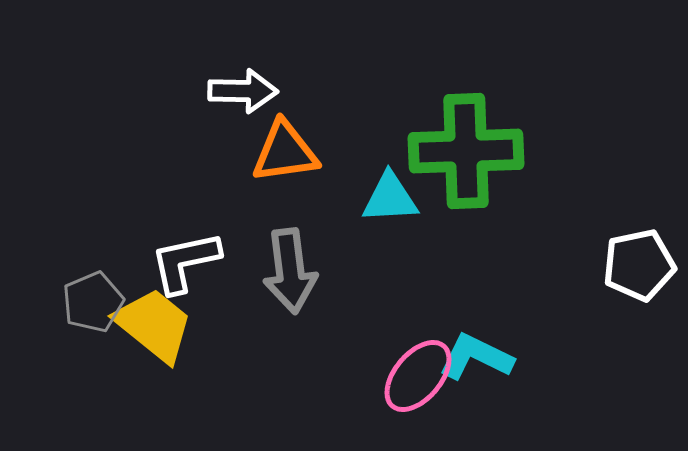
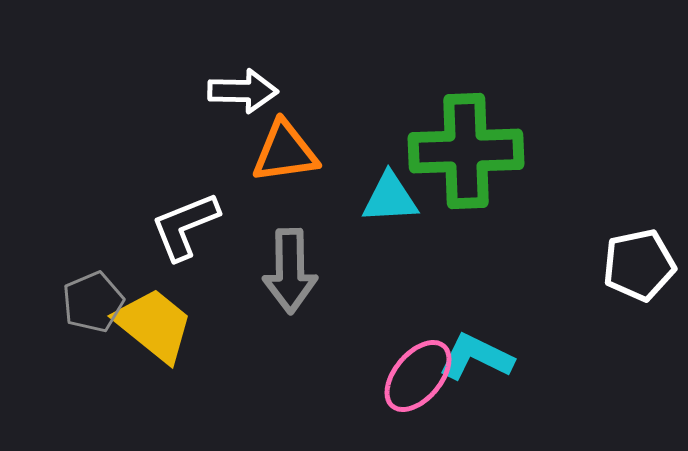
white L-shape: moved 36 px up; rotated 10 degrees counterclockwise
gray arrow: rotated 6 degrees clockwise
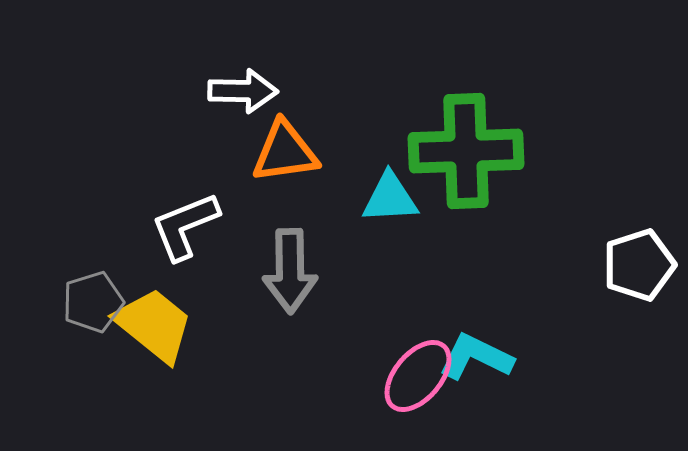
white pentagon: rotated 6 degrees counterclockwise
gray pentagon: rotated 6 degrees clockwise
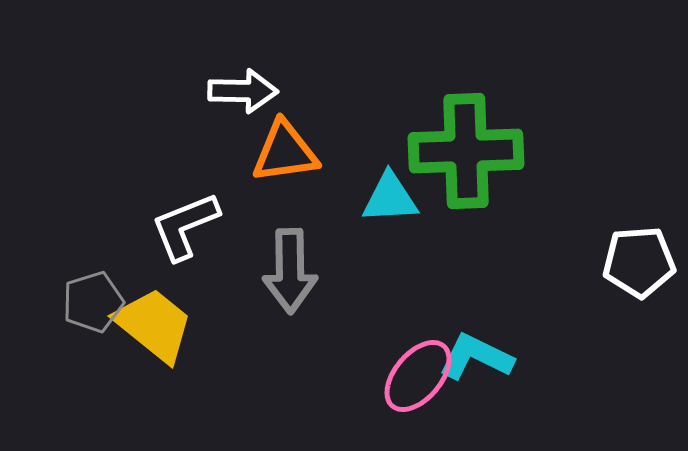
white pentagon: moved 3 px up; rotated 14 degrees clockwise
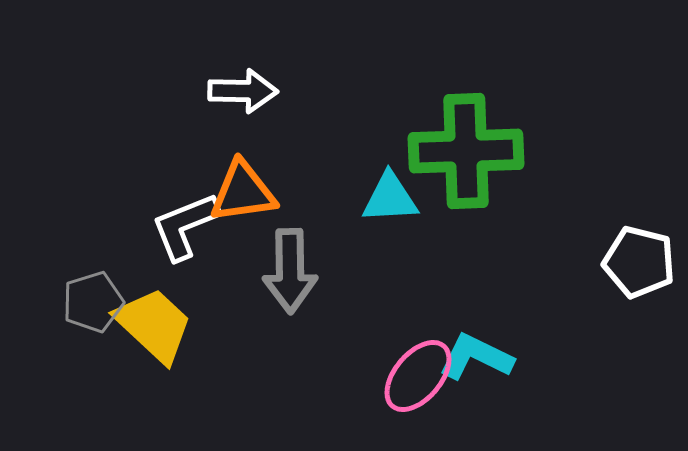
orange triangle: moved 42 px left, 40 px down
white pentagon: rotated 18 degrees clockwise
yellow trapezoid: rotated 4 degrees clockwise
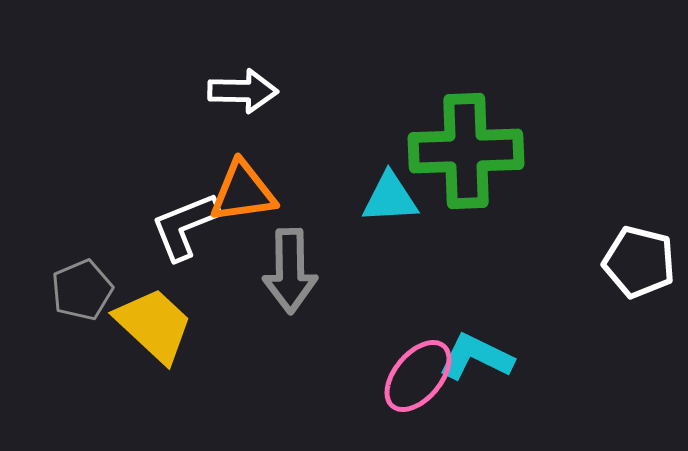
gray pentagon: moved 11 px left, 12 px up; rotated 6 degrees counterclockwise
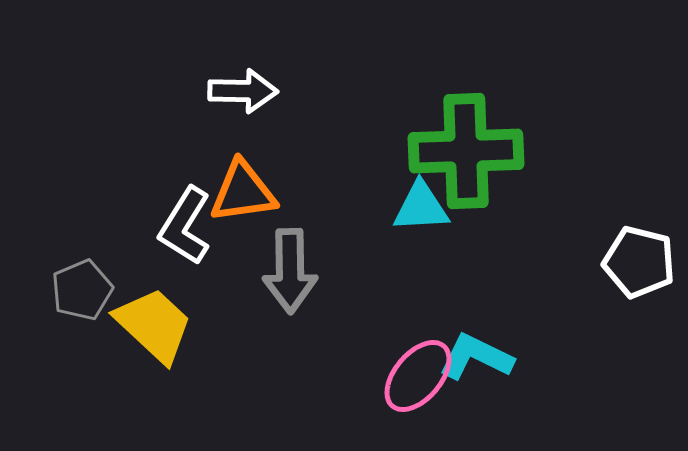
cyan triangle: moved 31 px right, 9 px down
white L-shape: rotated 36 degrees counterclockwise
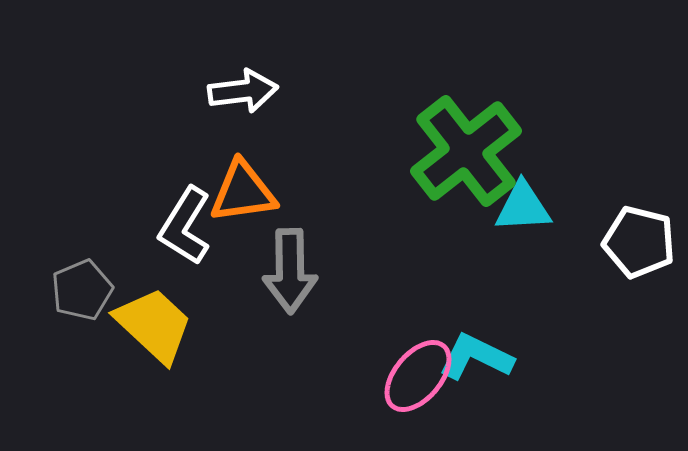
white arrow: rotated 8 degrees counterclockwise
green cross: rotated 36 degrees counterclockwise
cyan triangle: moved 102 px right
white pentagon: moved 20 px up
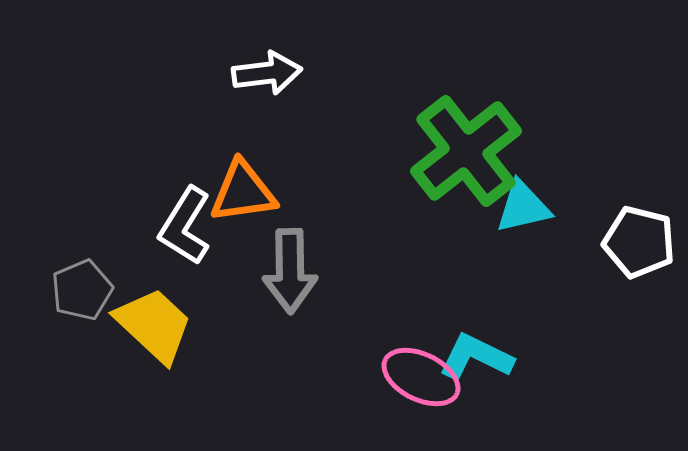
white arrow: moved 24 px right, 18 px up
cyan triangle: rotated 10 degrees counterclockwise
pink ellipse: moved 3 px right, 1 px down; rotated 76 degrees clockwise
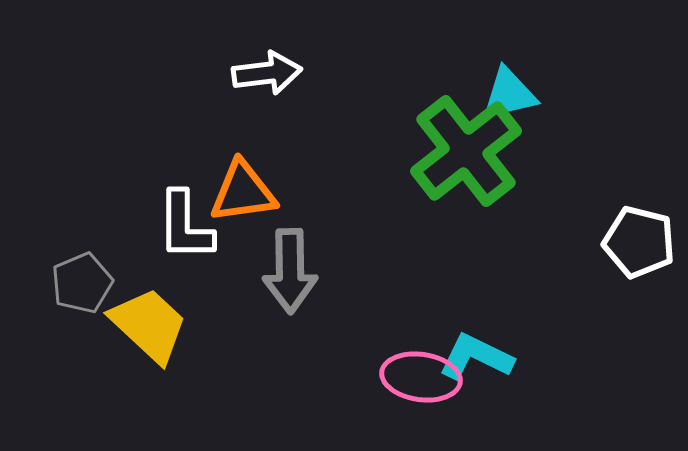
cyan triangle: moved 14 px left, 113 px up
white L-shape: rotated 32 degrees counterclockwise
gray pentagon: moved 7 px up
yellow trapezoid: moved 5 px left
pink ellipse: rotated 18 degrees counterclockwise
